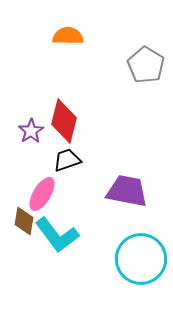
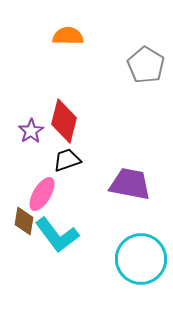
purple trapezoid: moved 3 px right, 7 px up
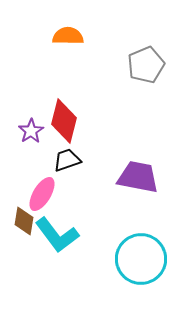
gray pentagon: rotated 18 degrees clockwise
purple trapezoid: moved 8 px right, 7 px up
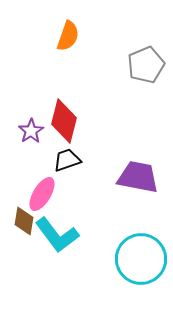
orange semicircle: rotated 108 degrees clockwise
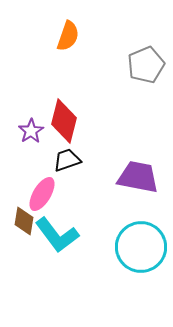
cyan circle: moved 12 px up
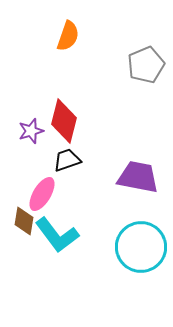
purple star: rotated 15 degrees clockwise
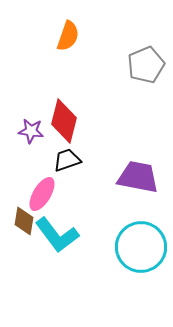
purple star: rotated 25 degrees clockwise
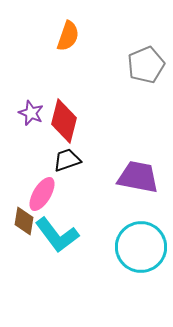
purple star: moved 18 px up; rotated 15 degrees clockwise
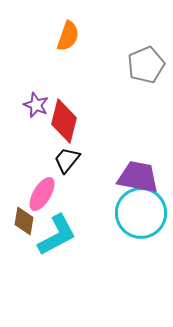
purple star: moved 5 px right, 8 px up
black trapezoid: rotated 32 degrees counterclockwise
cyan L-shape: rotated 81 degrees counterclockwise
cyan circle: moved 34 px up
